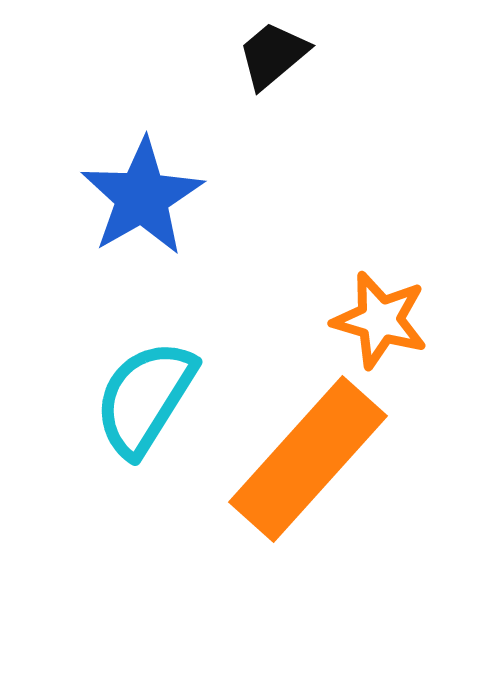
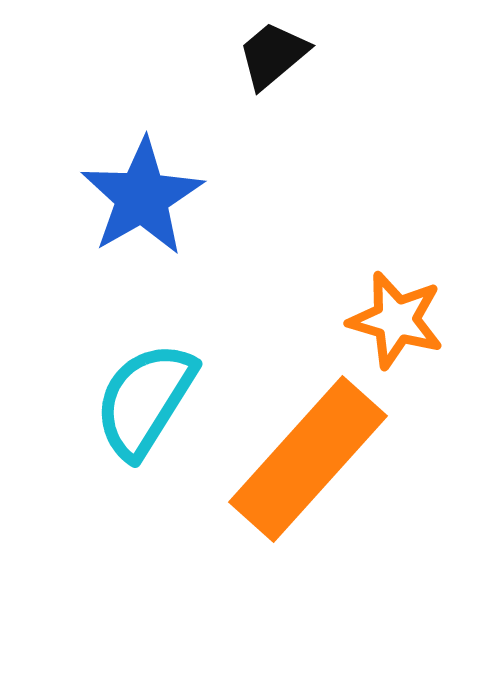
orange star: moved 16 px right
cyan semicircle: moved 2 px down
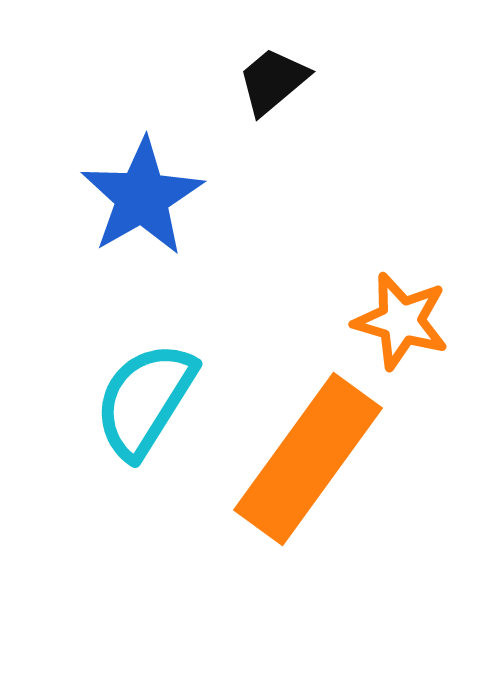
black trapezoid: moved 26 px down
orange star: moved 5 px right, 1 px down
orange rectangle: rotated 6 degrees counterclockwise
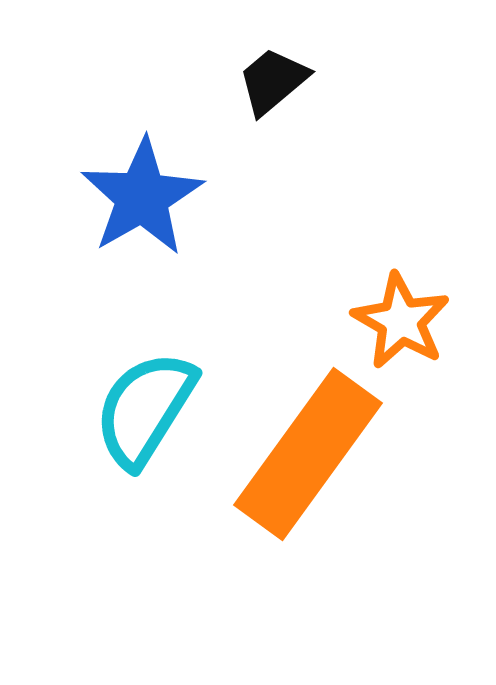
orange star: rotated 14 degrees clockwise
cyan semicircle: moved 9 px down
orange rectangle: moved 5 px up
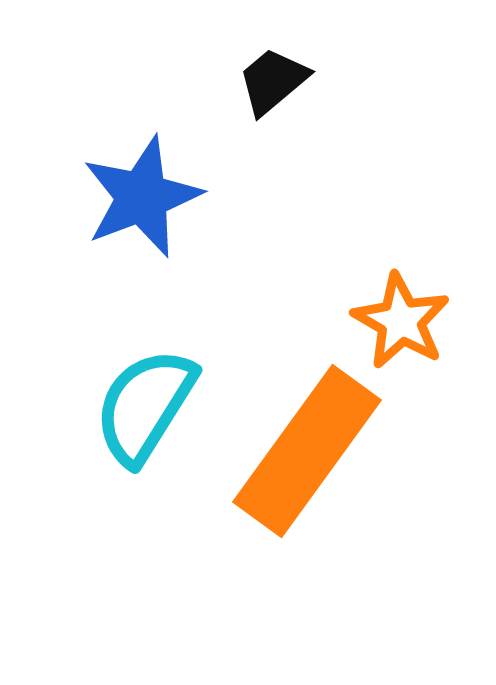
blue star: rotated 9 degrees clockwise
cyan semicircle: moved 3 px up
orange rectangle: moved 1 px left, 3 px up
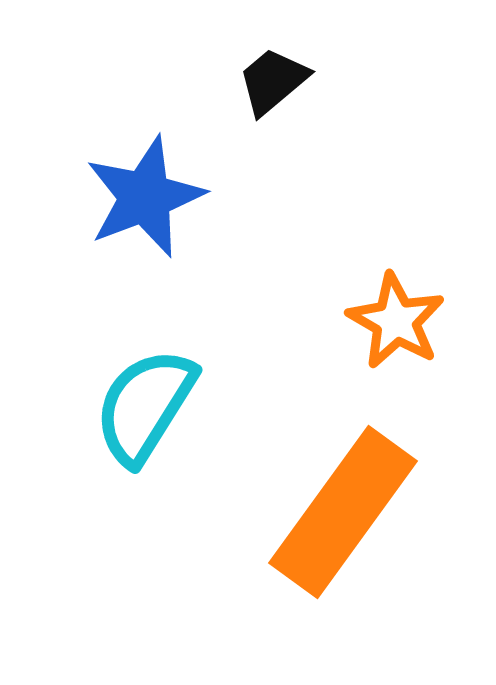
blue star: moved 3 px right
orange star: moved 5 px left
orange rectangle: moved 36 px right, 61 px down
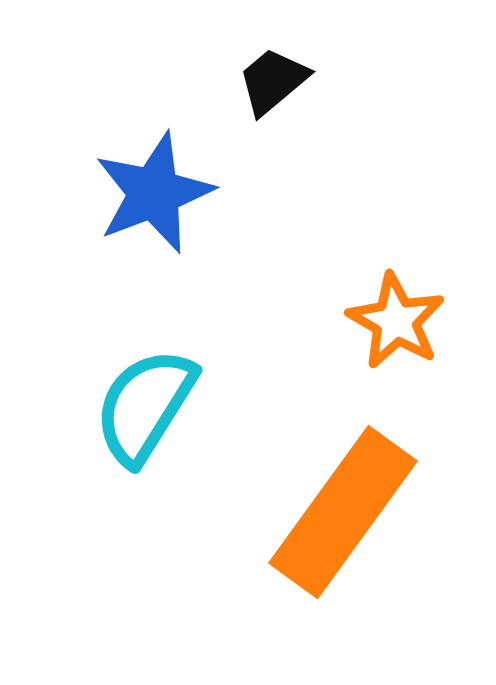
blue star: moved 9 px right, 4 px up
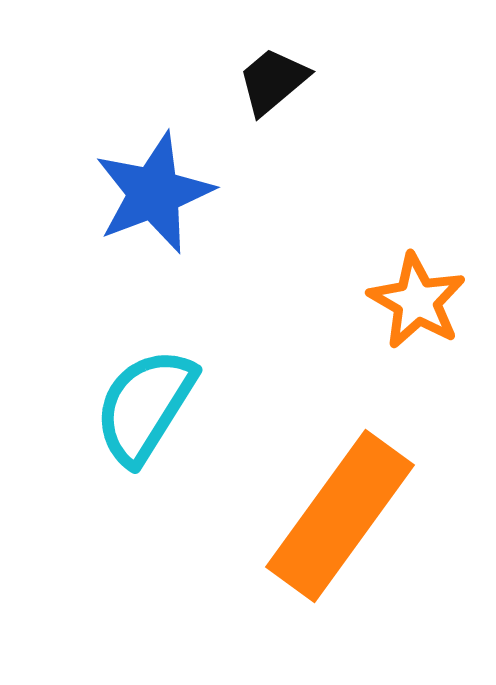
orange star: moved 21 px right, 20 px up
orange rectangle: moved 3 px left, 4 px down
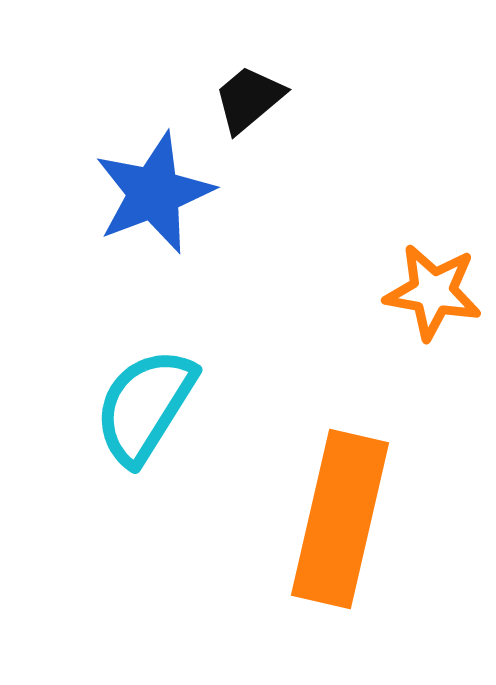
black trapezoid: moved 24 px left, 18 px down
orange star: moved 16 px right, 9 px up; rotated 20 degrees counterclockwise
orange rectangle: moved 3 px down; rotated 23 degrees counterclockwise
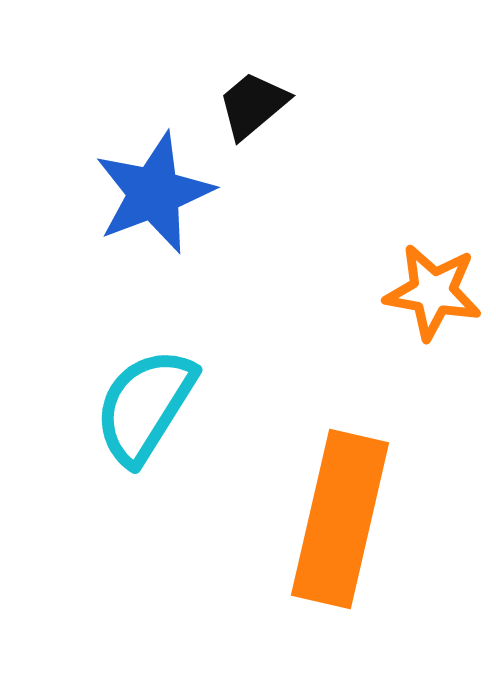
black trapezoid: moved 4 px right, 6 px down
